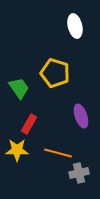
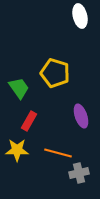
white ellipse: moved 5 px right, 10 px up
red rectangle: moved 3 px up
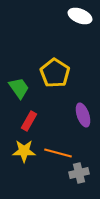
white ellipse: rotated 55 degrees counterclockwise
yellow pentagon: rotated 16 degrees clockwise
purple ellipse: moved 2 px right, 1 px up
yellow star: moved 7 px right, 1 px down
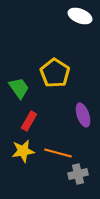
yellow star: moved 1 px left; rotated 10 degrees counterclockwise
gray cross: moved 1 px left, 1 px down
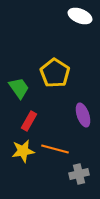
orange line: moved 3 px left, 4 px up
gray cross: moved 1 px right
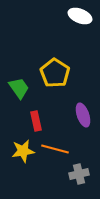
red rectangle: moved 7 px right; rotated 42 degrees counterclockwise
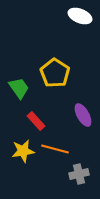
purple ellipse: rotated 10 degrees counterclockwise
red rectangle: rotated 30 degrees counterclockwise
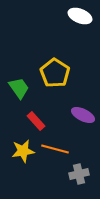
purple ellipse: rotated 35 degrees counterclockwise
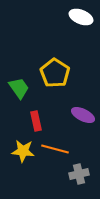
white ellipse: moved 1 px right, 1 px down
red rectangle: rotated 30 degrees clockwise
yellow star: rotated 15 degrees clockwise
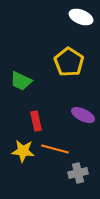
yellow pentagon: moved 14 px right, 11 px up
green trapezoid: moved 2 px right, 7 px up; rotated 150 degrees clockwise
gray cross: moved 1 px left, 1 px up
